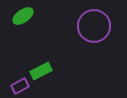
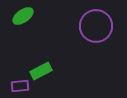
purple circle: moved 2 px right
purple rectangle: rotated 24 degrees clockwise
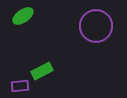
green rectangle: moved 1 px right
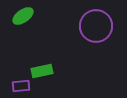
green rectangle: rotated 15 degrees clockwise
purple rectangle: moved 1 px right
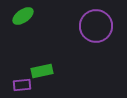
purple rectangle: moved 1 px right, 1 px up
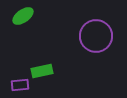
purple circle: moved 10 px down
purple rectangle: moved 2 px left
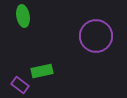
green ellipse: rotated 65 degrees counterclockwise
purple rectangle: rotated 42 degrees clockwise
